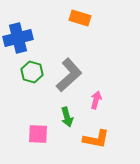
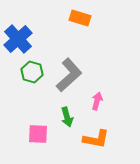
blue cross: moved 1 px down; rotated 28 degrees counterclockwise
pink arrow: moved 1 px right, 1 px down
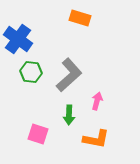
blue cross: rotated 12 degrees counterclockwise
green hexagon: moved 1 px left; rotated 10 degrees counterclockwise
green arrow: moved 2 px right, 2 px up; rotated 18 degrees clockwise
pink square: rotated 15 degrees clockwise
